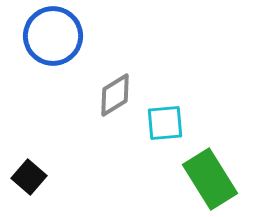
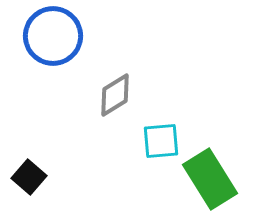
cyan square: moved 4 px left, 18 px down
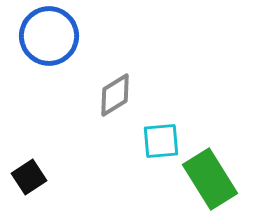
blue circle: moved 4 px left
black square: rotated 16 degrees clockwise
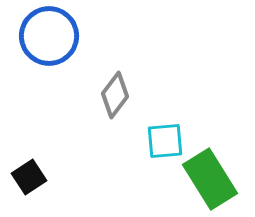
gray diamond: rotated 21 degrees counterclockwise
cyan square: moved 4 px right
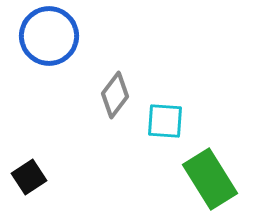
cyan square: moved 20 px up; rotated 9 degrees clockwise
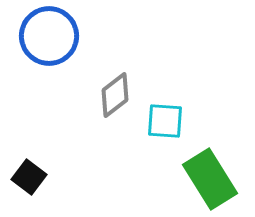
gray diamond: rotated 15 degrees clockwise
black square: rotated 20 degrees counterclockwise
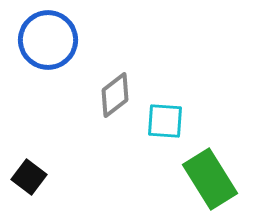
blue circle: moved 1 px left, 4 px down
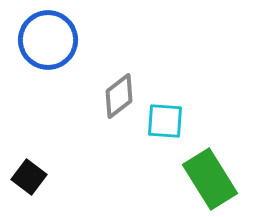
gray diamond: moved 4 px right, 1 px down
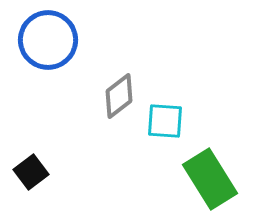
black square: moved 2 px right, 5 px up; rotated 16 degrees clockwise
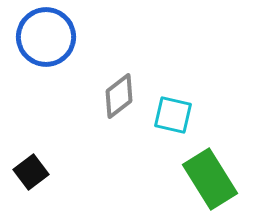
blue circle: moved 2 px left, 3 px up
cyan square: moved 8 px right, 6 px up; rotated 9 degrees clockwise
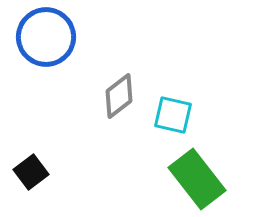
green rectangle: moved 13 px left; rotated 6 degrees counterclockwise
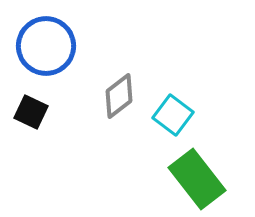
blue circle: moved 9 px down
cyan square: rotated 24 degrees clockwise
black square: moved 60 px up; rotated 28 degrees counterclockwise
